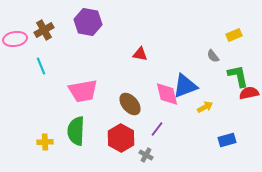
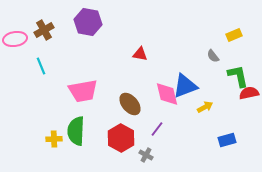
yellow cross: moved 9 px right, 3 px up
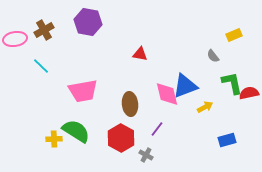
cyan line: rotated 24 degrees counterclockwise
green L-shape: moved 6 px left, 7 px down
brown ellipse: rotated 35 degrees clockwise
green semicircle: rotated 120 degrees clockwise
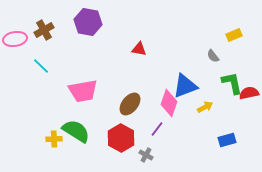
red triangle: moved 1 px left, 5 px up
pink diamond: moved 2 px right, 9 px down; rotated 32 degrees clockwise
brown ellipse: rotated 45 degrees clockwise
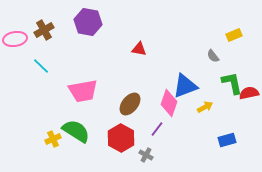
yellow cross: moved 1 px left; rotated 21 degrees counterclockwise
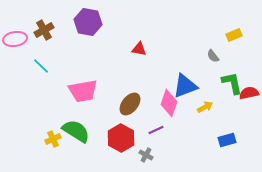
purple line: moved 1 px left, 1 px down; rotated 28 degrees clockwise
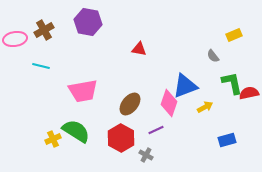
cyan line: rotated 30 degrees counterclockwise
